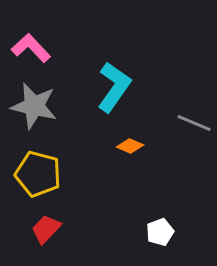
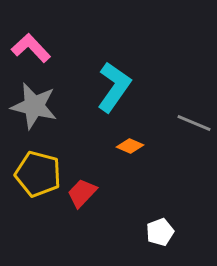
red trapezoid: moved 36 px right, 36 px up
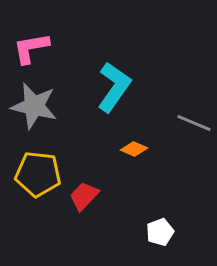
pink L-shape: rotated 57 degrees counterclockwise
orange diamond: moved 4 px right, 3 px down
yellow pentagon: rotated 9 degrees counterclockwise
red trapezoid: moved 2 px right, 3 px down
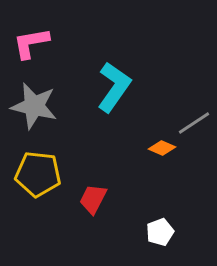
pink L-shape: moved 5 px up
gray line: rotated 56 degrees counterclockwise
orange diamond: moved 28 px right, 1 px up
red trapezoid: moved 9 px right, 3 px down; rotated 16 degrees counterclockwise
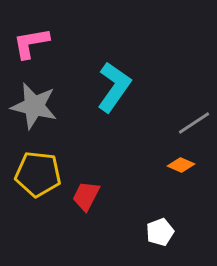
orange diamond: moved 19 px right, 17 px down
red trapezoid: moved 7 px left, 3 px up
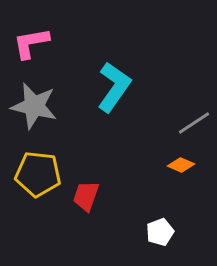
red trapezoid: rotated 8 degrees counterclockwise
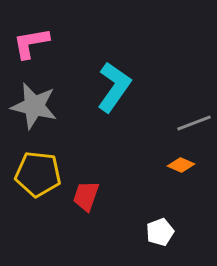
gray line: rotated 12 degrees clockwise
